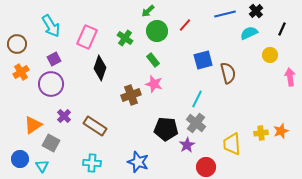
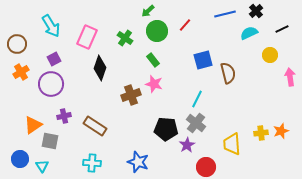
black line: rotated 40 degrees clockwise
purple cross: rotated 32 degrees clockwise
gray square: moved 1 px left, 2 px up; rotated 18 degrees counterclockwise
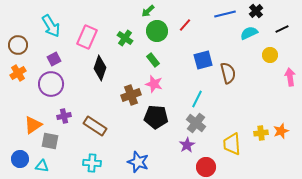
brown circle: moved 1 px right, 1 px down
orange cross: moved 3 px left, 1 px down
black pentagon: moved 10 px left, 12 px up
cyan triangle: rotated 48 degrees counterclockwise
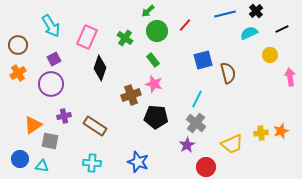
yellow trapezoid: rotated 110 degrees counterclockwise
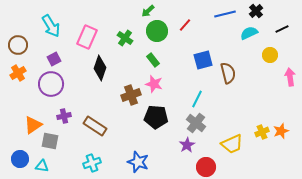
yellow cross: moved 1 px right, 1 px up; rotated 16 degrees counterclockwise
cyan cross: rotated 24 degrees counterclockwise
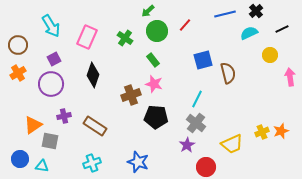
black diamond: moved 7 px left, 7 px down
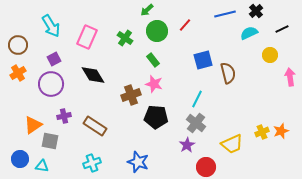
green arrow: moved 1 px left, 1 px up
black diamond: rotated 50 degrees counterclockwise
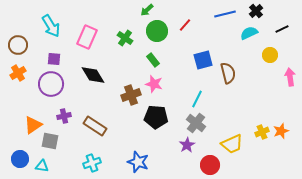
purple square: rotated 32 degrees clockwise
red circle: moved 4 px right, 2 px up
